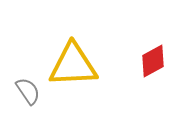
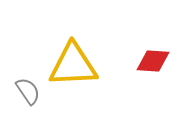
red diamond: rotated 32 degrees clockwise
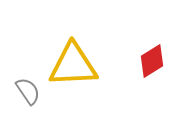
red diamond: moved 1 px left; rotated 36 degrees counterclockwise
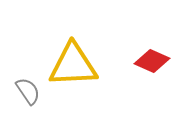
red diamond: rotated 56 degrees clockwise
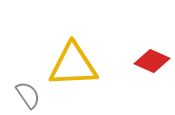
gray semicircle: moved 4 px down
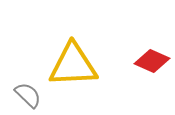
gray semicircle: rotated 12 degrees counterclockwise
